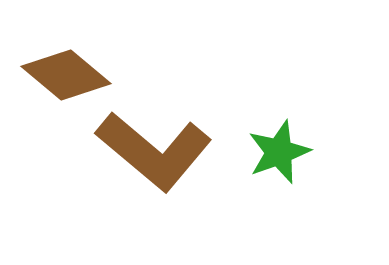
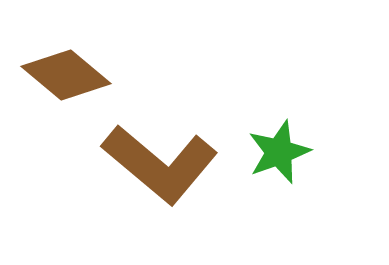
brown L-shape: moved 6 px right, 13 px down
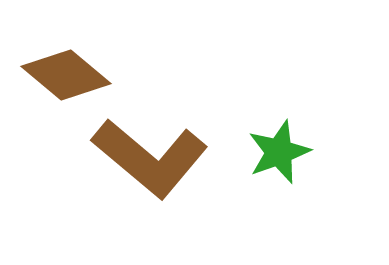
brown L-shape: moved 10 px left, 6 px up
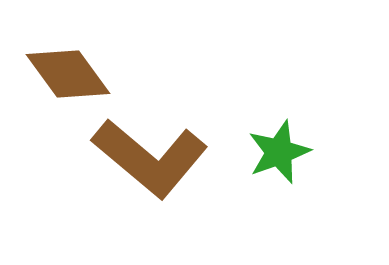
brown diamond: moved 2 px right, 1 px up; rotated 14 degrees clockwise
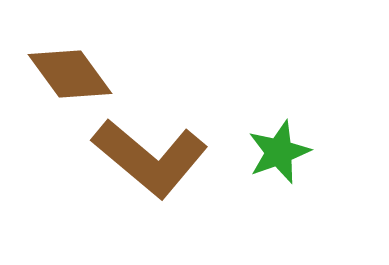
brown diamond: moved 2 px right
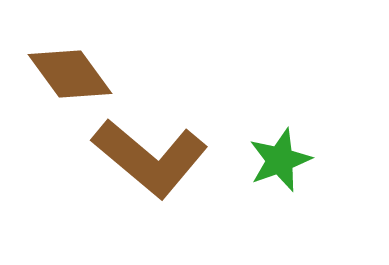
green star: moved 1 px right, 8 px down
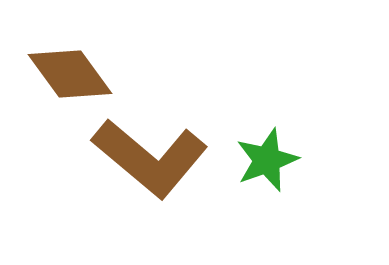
green star: moved 13 px left
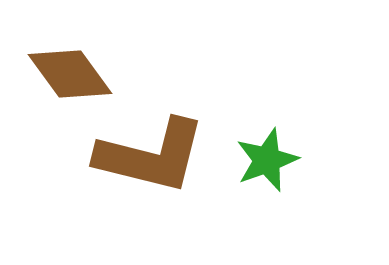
brown L-shape: moved 1 px right, 2 px up; rotated 26 degrees counterclockwise
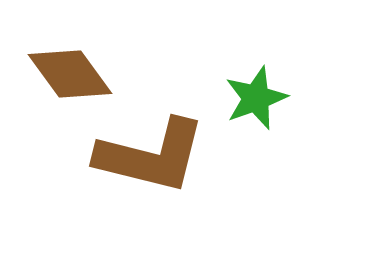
green star: moved 11 px left, 62 px up
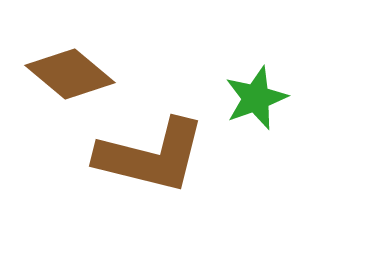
brown diamond: rotated 14 degrees counterclockwise
